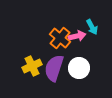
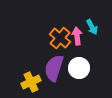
pink arrow: rotated 84 degrees counterclockwise
yellow cross: moved 1 px left, 16 px down
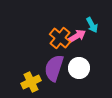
cyan arrow: moved 2 px up
pink arrow: rotated 66 degrees clockwise
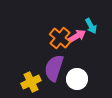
cyan arrow: moved 1 px left, 1 px down
white circle: moved 2 px left, 11 px down
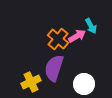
orange cross: moved 2 px left, 1 px down
white circle: moved 7 px right, 5 px down
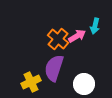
cyan arrow: moved 4 px right; rotated 42 degrees clockwise
